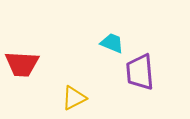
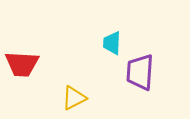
cyan trapezoid: rotated 110 degrees counterclockwise
purple trapezoid: rotated 9 degrees clockwise
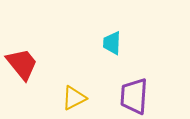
red trapezoid: rotated 132 degrees counterclockwise
purple trapezoid: moved 6 px left, 24 px down
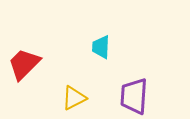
cyan trapezoid: moved 11 px left, 4 px down
red trapezoid: moved 2 px right; rotated 96 degrees counterclockwise
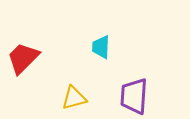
red trapezoid: moved 1 px left, 6 px up
yellow triangle: rotated 12 degrees clockwise
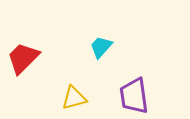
cyan trapezoid: rotated 40 degrees clockwise
purple trapezoid: rotated 12 degrees counterclockwise
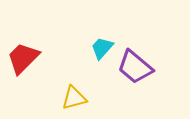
cyan trapezoid: moved 1 px right, 1 px down
purple trapezoid: moved 1 px right, 29 px up; rotated 42 degrees counterclockwise
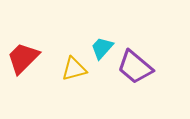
yellow triangle: moved 29 px up
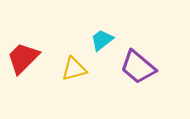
cyan trapezoid: moved 8 px up; rotated 10 degrees clockwise
purple trapezoid: moved 3 px right
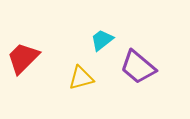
yellow triangle: moved 7 px right, 9 px down
